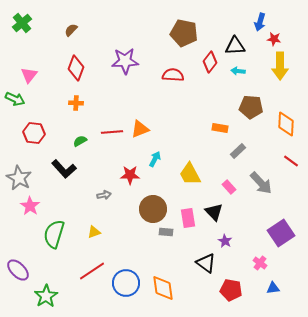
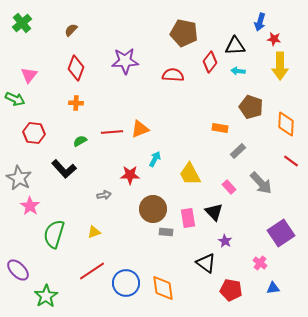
brown pentagon at (251, 107): rotated 15 degrees clockwise
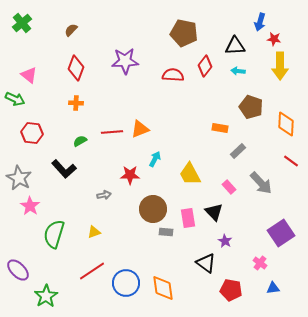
red diamond at (210, 62): moved 5 px left, 4 px down
pink triangle at (29, 75): rotated 30 degrees counterclockwise
red hexagon at (34, 133): moved 2 px left
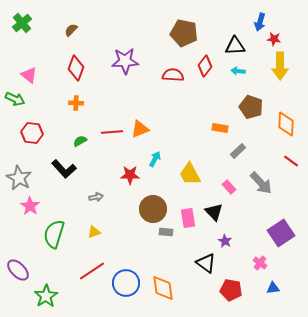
gray arrow at (104, 195): moved 8 px left, 2 px down
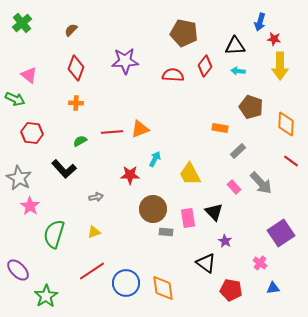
pink rectangle at (229, 187): moved 5 px right
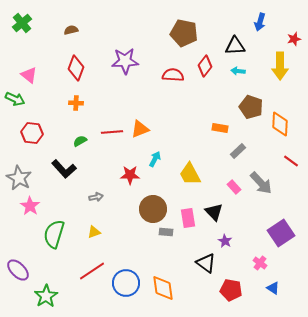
brown semicircle at (71, 30): rotated 32 degrees clockwise
red star at (274, 39): moved 20 px right; rotated 24 degrees counterclockwise
orange diamond at (286, 124): moved 6 px left
blue triangle at (273, 288): rotated 40 degrees clockwise
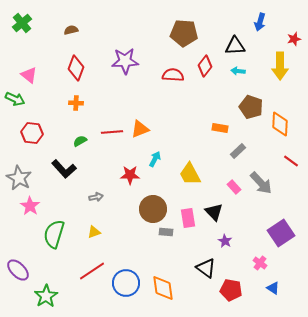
brown pentagon at (184, 33): rotated 8 degrees counterclockwise
black triangle at (206, 263): moved 5 px down
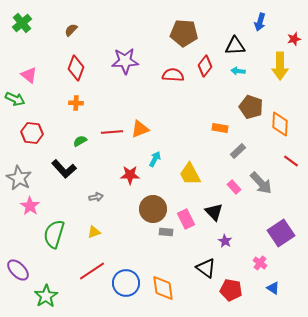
brown semicircle at (71, 30): rotated 32 degrees counterclockwise
pink rectangle at (188, 218): moved 2 px left, 1 px down; rotated 18 degrees counterclockwise
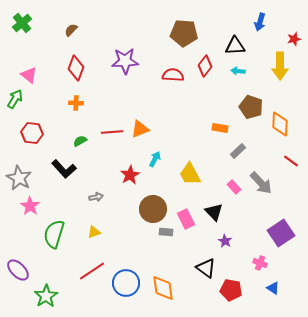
green arrow at (15, 99): rotated 84 degrees counterclockwise
red star at (130, 175): rotated 30 degrees counterclockwise
pink cross at (260, 263): rotated 16 degrees counterclockwise
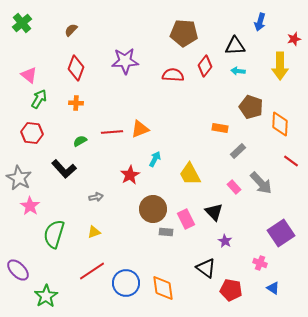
green arrow at (15, 99): moved 24 px right
